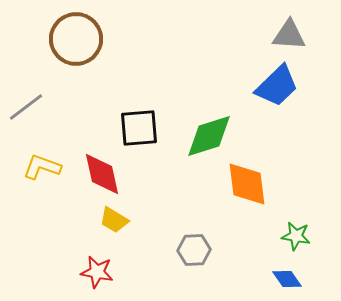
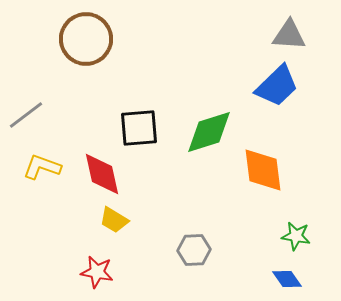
brown circle: moved 10 px right
gray line: moved 8 px down
green diamond: moved 4 px up
orange diamond: moved 16 px right, 14 px up
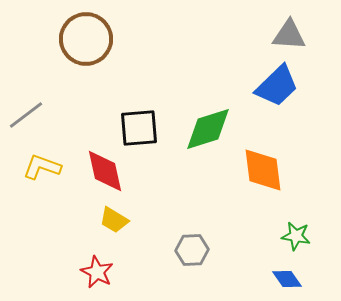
green diamond: moved 1 px left, 3 px up
red diamond: moved 3 px right, 3 px up
gray hexagon: moved 2 px left
red star: rotated 16 degrees clockwise
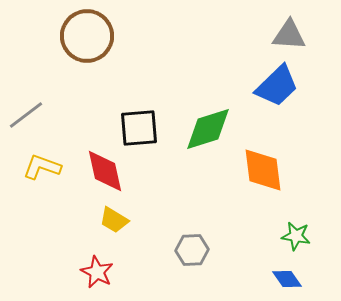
brown circle: moved 1 px right, 3 px up
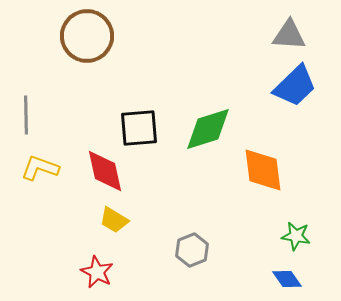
blue trapezoid: moved 18 px right
gray line: rotated 54 degrees counterclockwise
yellow L-shape: moved 2 px left, 1 px down
gray hexagon: rotated 20 degrees counterclockwise
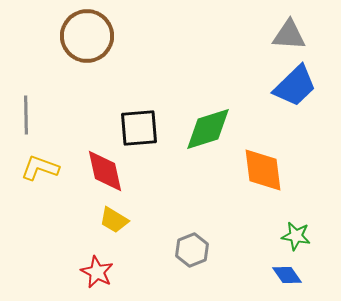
blue diamond: moved 4 px up
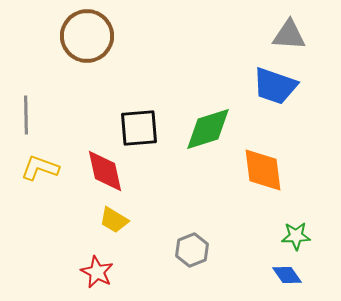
blue trapezoid: moved 20 px left; rotated 63 degrees clockwise
green star: rotated 12 degrees counterclockwise
